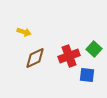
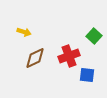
green square: moved 13 px up
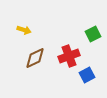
yellow arrow: moved 2 px up
green square: moved 1 px left, 2 px up; rotated 21 degrees clockwise
blue square: rotated 35 degrees counterclockwise
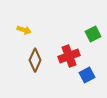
brown diamond: moved 2 px down; rotated 40 degrees counterclockwise
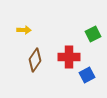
yellow arrow: rotated 16 degrees counterclockwise
red cross: moved 1 px down; rotated 20 degrees clockwise
brown diamond: rotated 10 degrees clockwise
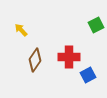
yellow arrow: moved 3 px left; rotated 136 degrees counterclockwise
green square: moved 3 px right, 9 px up
blue square: moved 1 px right
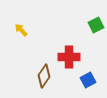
brown diamond: moved 9 px right, 16 px down
blue square: moved 5 px down
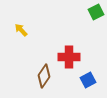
green square: moved 13 px up
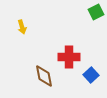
yellow arrow: moved 1 px right, 3 px up; rotated 152 degrees counterclockwise
brown diamond: rotated 45 degrees counterclockwise
blue square: moved 3 px right, 5 px up; rotated 14 degrees counterclockwise
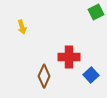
brown diamond: rotated 35 degrees clockwise
